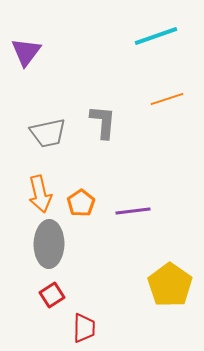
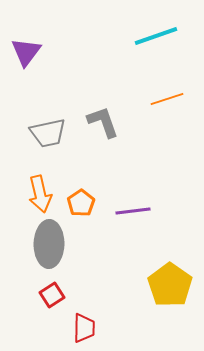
gray L-shape: rotated 24 degrees counterclockwise
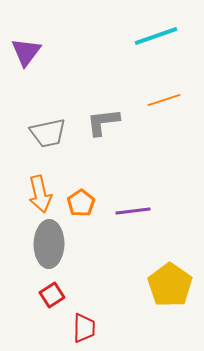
orange line: moved 3 px left, 1 px down
gray L-shape: rotated 78 degrees counterclockwise
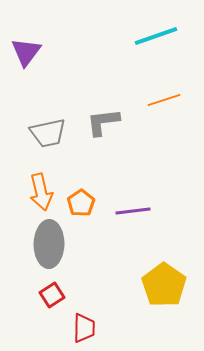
orange arrow: moved 1 px right, 2 px up
yellow pentagon: moved 6 px left
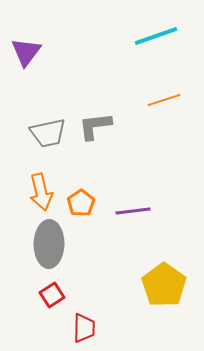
gray L-shape: moved 8 px left, 4 px down
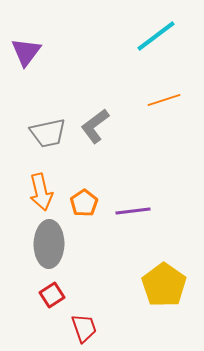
cyan line: rotated 18 degrees counterclockwise
gray L-shape: rotated 30 degrees counterclockwise
orange pentagon: moved 3 px right
red trapezoid: rotated 20 degrees counterclockwise
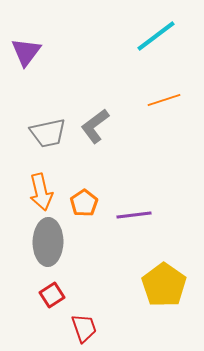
purple line: moved 1 px right, 4 px down
gray ellipse: moved 1 px left, 2 px up
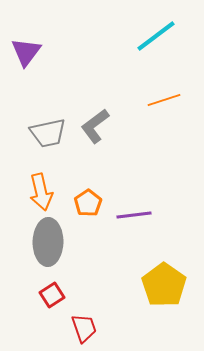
orange pentagon: moved 4 px right
